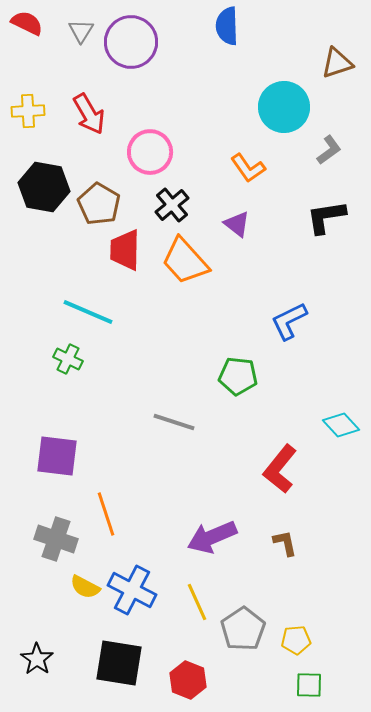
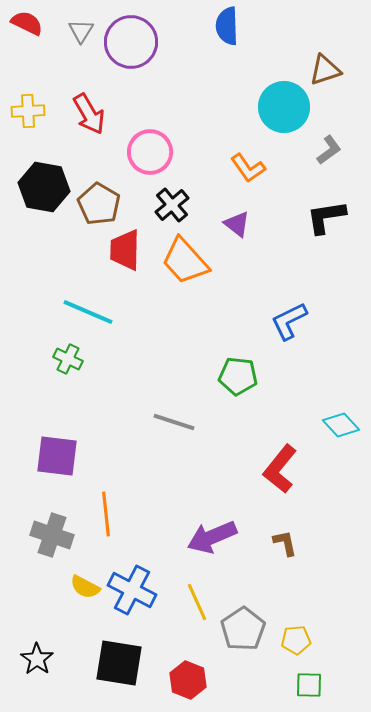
brown triangle: moved 12 px left, 7 px down
orange line: rotated 12 degrees clockwise
gray cross: moved 4 px left, 4 px up
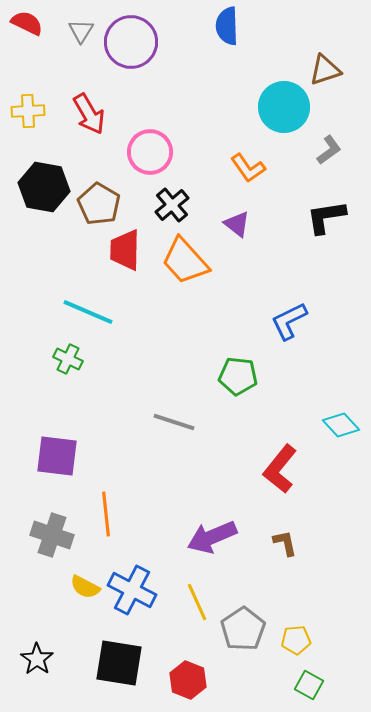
green square: rotated 28 degrees clockwise
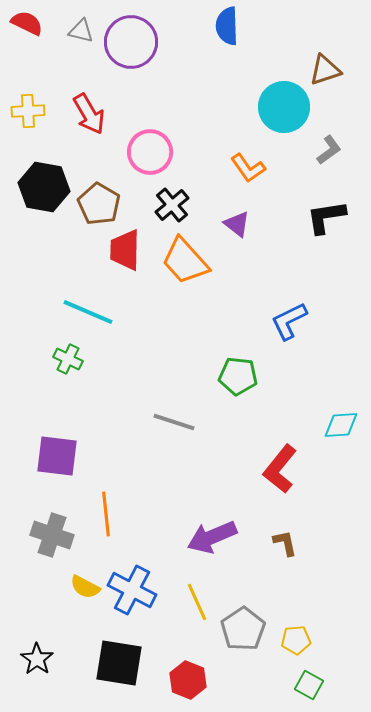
gray triangle: rotated 48 degrees counterclockwise
cyan diamond: rotated 51 degrees counterclockwise
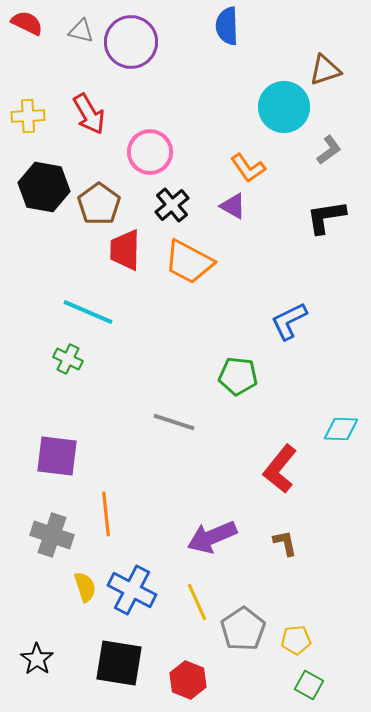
yellow cross: moved 5 px down
brown pentagon: rotated 6 degrees clockwise
purple triangle: moved 4 px left, 18 px up; rotated 8 degrees counterclockwise
orange trapezoid: moved 4 px right, 1 px down; rotated 20 degrees counterclockwise
cyan diamond: moved 4 px down; rotated 6 degrees clockwise
yellow semicircle: rotated 136 degrees counterclockwise
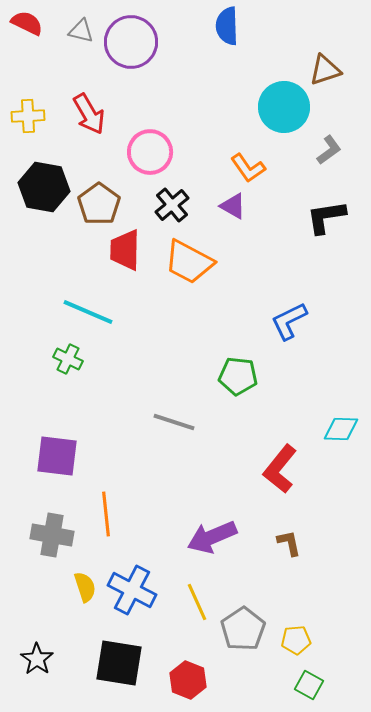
gray cross: rotated 9 degrees counterclockwise
brown L-shape: moved 4 px right
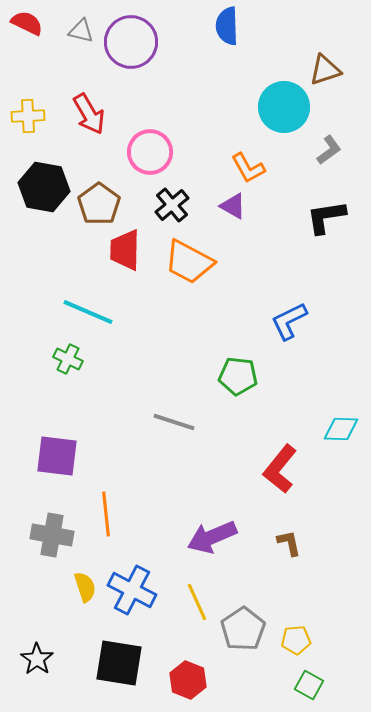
orange L-shape: rotated 6 degrees clockwise
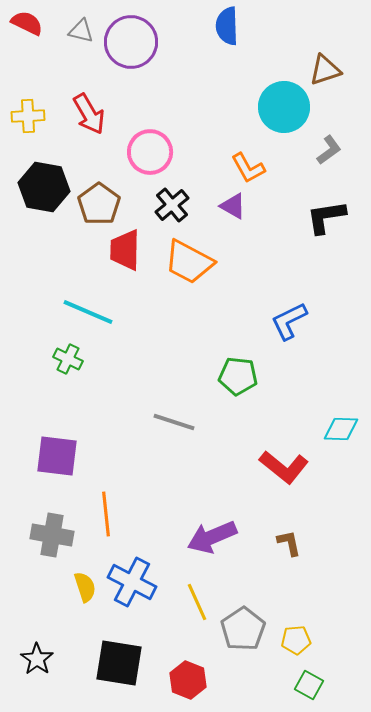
red L-shape: moved 4 px right, 2 px up; rotated 90 degrees counterclockwise
blue cross: moved 8 px up
